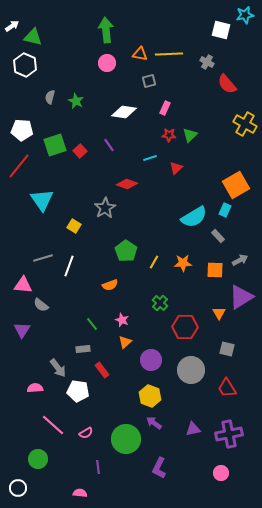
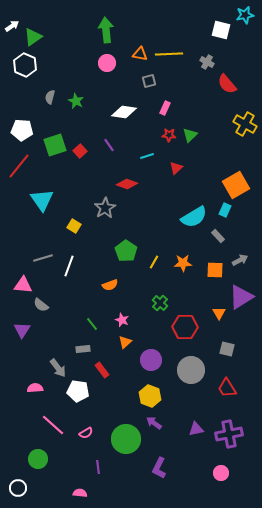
green triangle at (33, 37): rotated 48 degrees counterclockwise
cyan line at (150, 158): moved 3 px left, 2 px up
purple triangle at (193, 429): moved 3 px right
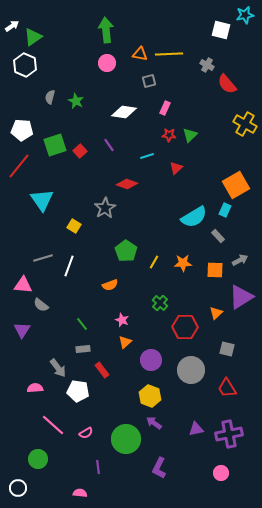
gray cross at (207, 62): moved 3 px down
orange triangle at (219, 313): moved 3 px left; rotated 16 degrees clockwise
green line at (92, 324): moved 10 px left
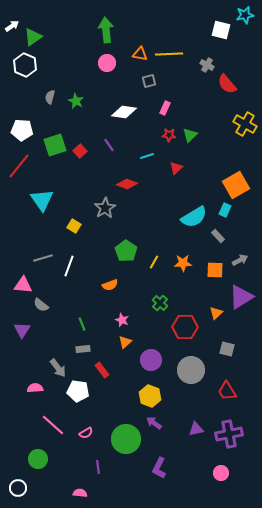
green line at (82, 324): rotated 16 degrees clockwise
red trapezoid at (227, 388): moved 3 px down
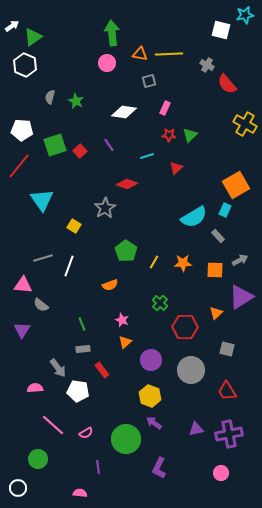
green arrow at (106, 30): moved 6 px right, 3 px down
